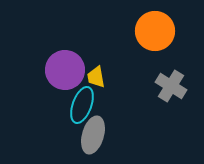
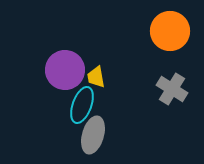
orange circle: moved 15 px right
gray cross: moved 1 px right, 3 px down
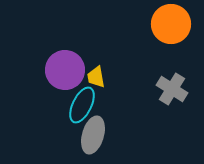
orange circle: moved 1 px right, 7 px up
cyan ellipse: rotated 6 degrees clockwise
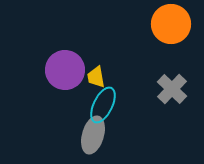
gray cross: rotated 12 degrees clockwise
cyan ellipse: moved 21 px right
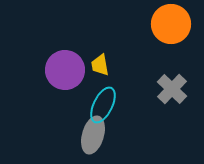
yellow trapezoid: moved 4 px right, 12 px up
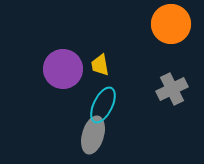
purple circle: moved 2 px left, 1 px up
gray cross: rotated 20 degrees clockwise
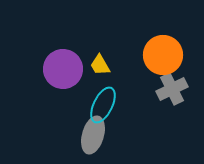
orange circle: moved 8 px left, 31 px down
yellow trapezoid: rotated 20 degrees counterclockwise
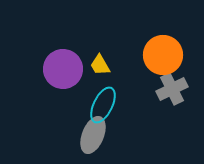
gray ellipse: rotated 6 degrees clockwise
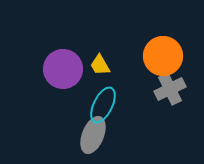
orange circle: moved 1 px down
gray cross: moved 2 px left
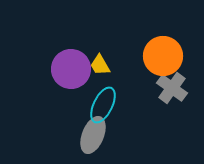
purple circle: moved 8 px right
gray cross: moved 2 px right, 1 px up; rotated 28 degrees counterclockwise
